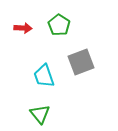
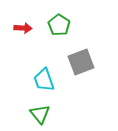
cyan trapezoid: moved 4 px down
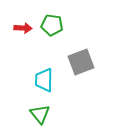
green pentagon: moved 7 px left; rotated 25 degrees counterclockwise
cyan trapezoid: rotated 20 degrees clockwise
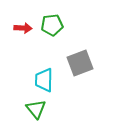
green pentagon: rotated 15 degrees counterclockwise
gray square: moved 1 px left, 1 px down
green triangle: moved 4 px left, 5 px up
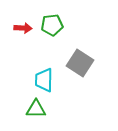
gray square: rotated 36 degrees counterclockwise
green triangle: rotated 50 degrees counterclockwise
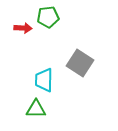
green pentagon: moved 4 px left, 8 px up
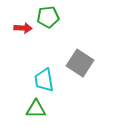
cyan trapezoid: rotated 10 degrees counterclockwise
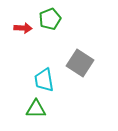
green pentagon: moved 2 px right, 2 px down; rotated 15 degrees counterclockwise
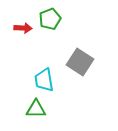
gray square: moved 1 px up
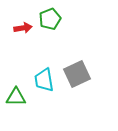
red arrow: rotated 12 degrees counterclockwise
gray square: moved 3 px left, 12 px down; rotated 32 degrees clockwise
green triangle: moved 20 px left, 12 px up
